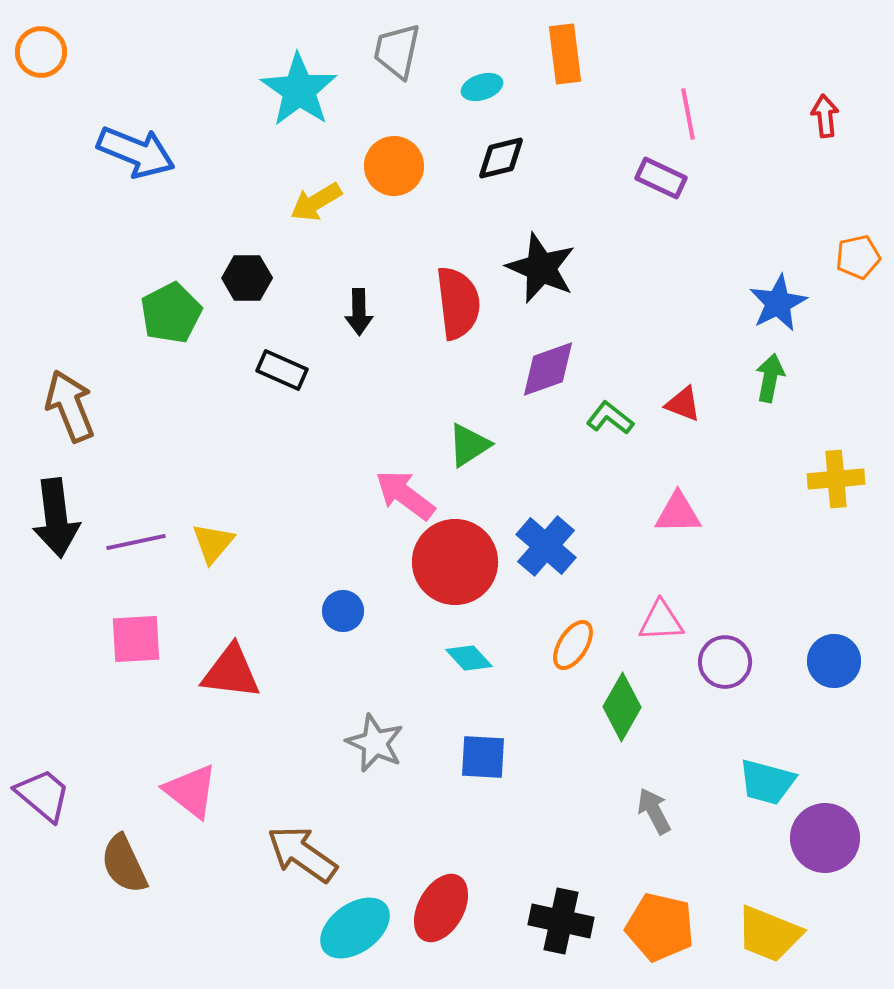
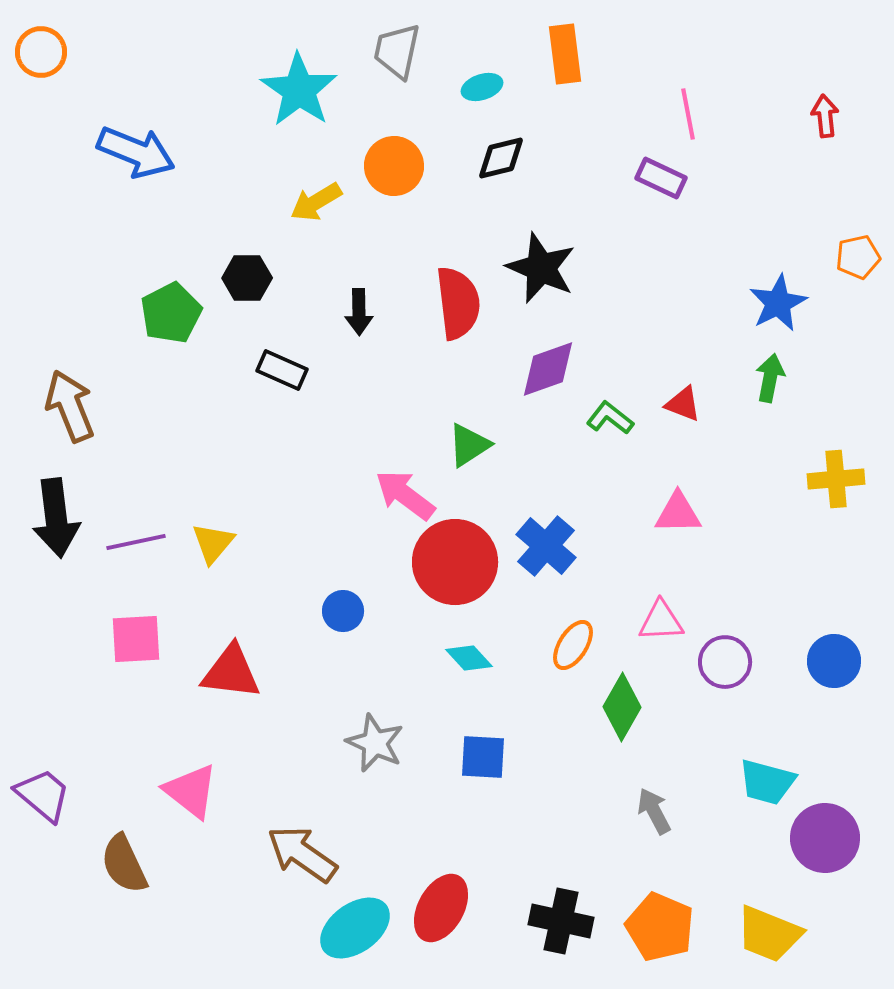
orange pentagon at (660, 927): rotated 10 degrees clockwise
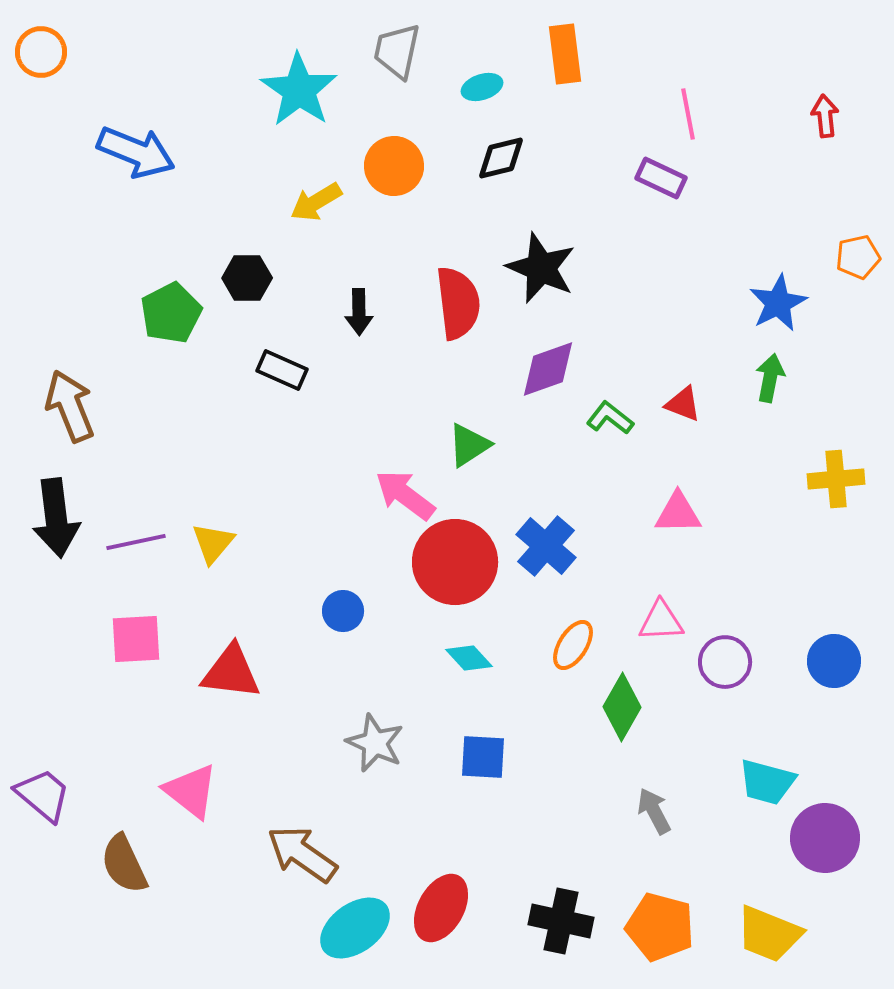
orange pentagon at (660, 927): rotated 8 degrees counterclockwise
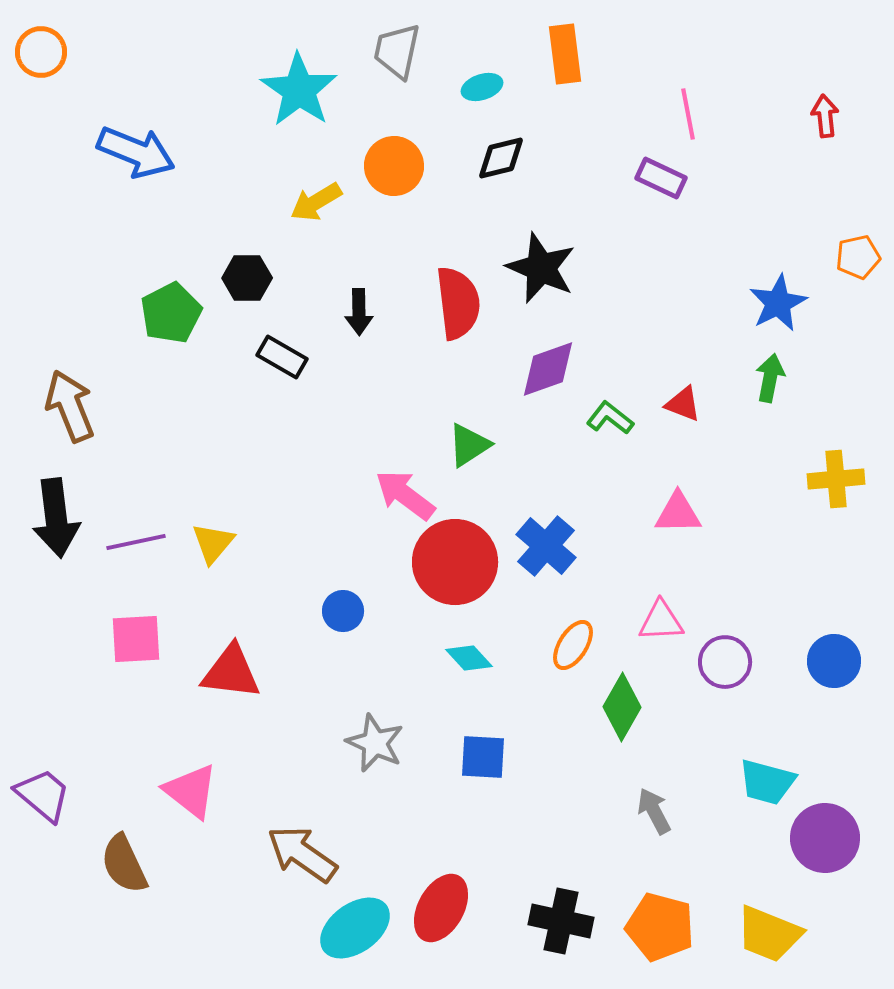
black rectangle at (282, 370): moved 13 px up; rotated 6 degrees clockwise
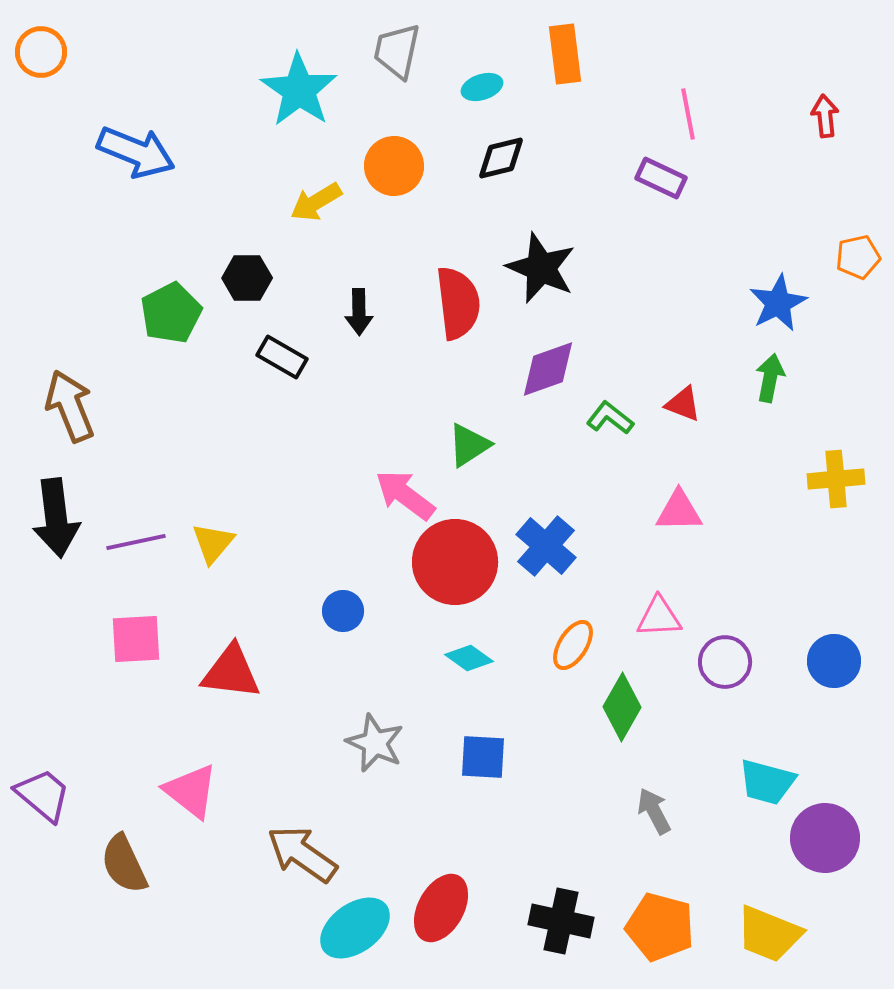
pink triangle at (678, 513): moved 1 px right, 2 px up
pink triangle at (661, 621): moved 2 px left, 4 px up
cyan diamond at (469, 658): rotated 12 degrees counterclockwise
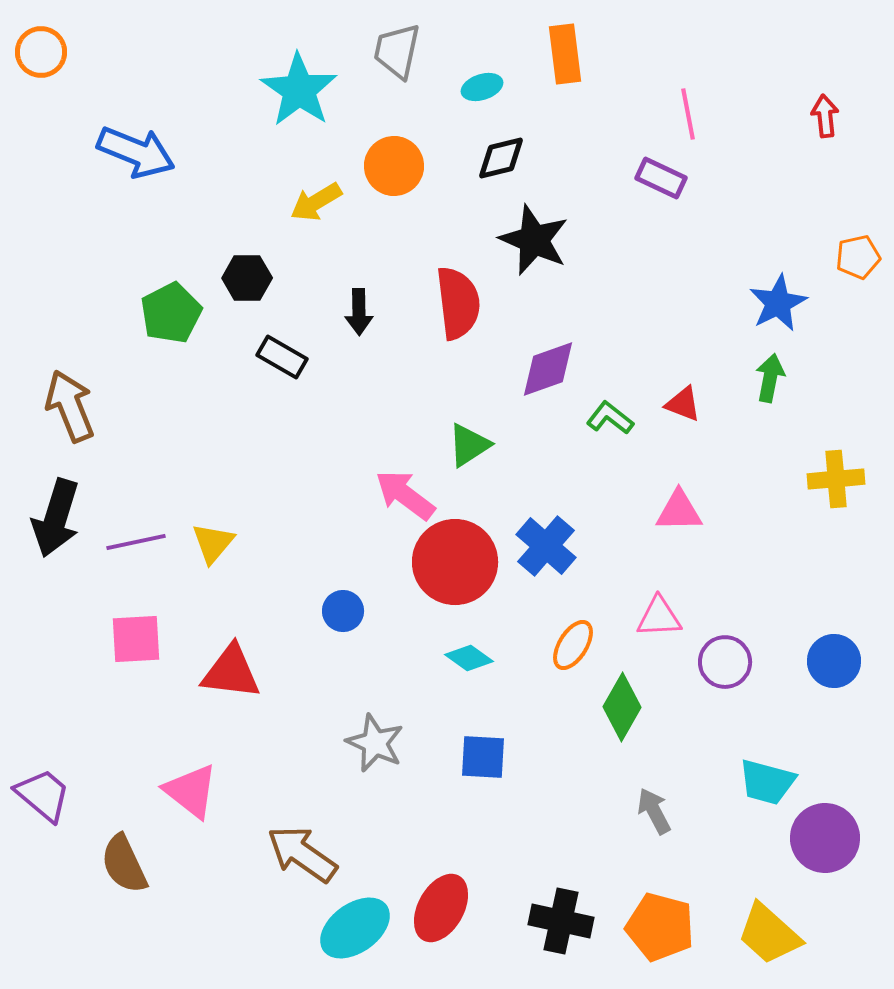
black star at (541, 268): moved 7 px left, 28 px up
black arrow at (56, 518): rotated 24 degrees clockwise
yellow trapezoid at (769, 934): rotated 20 degrees clockwise
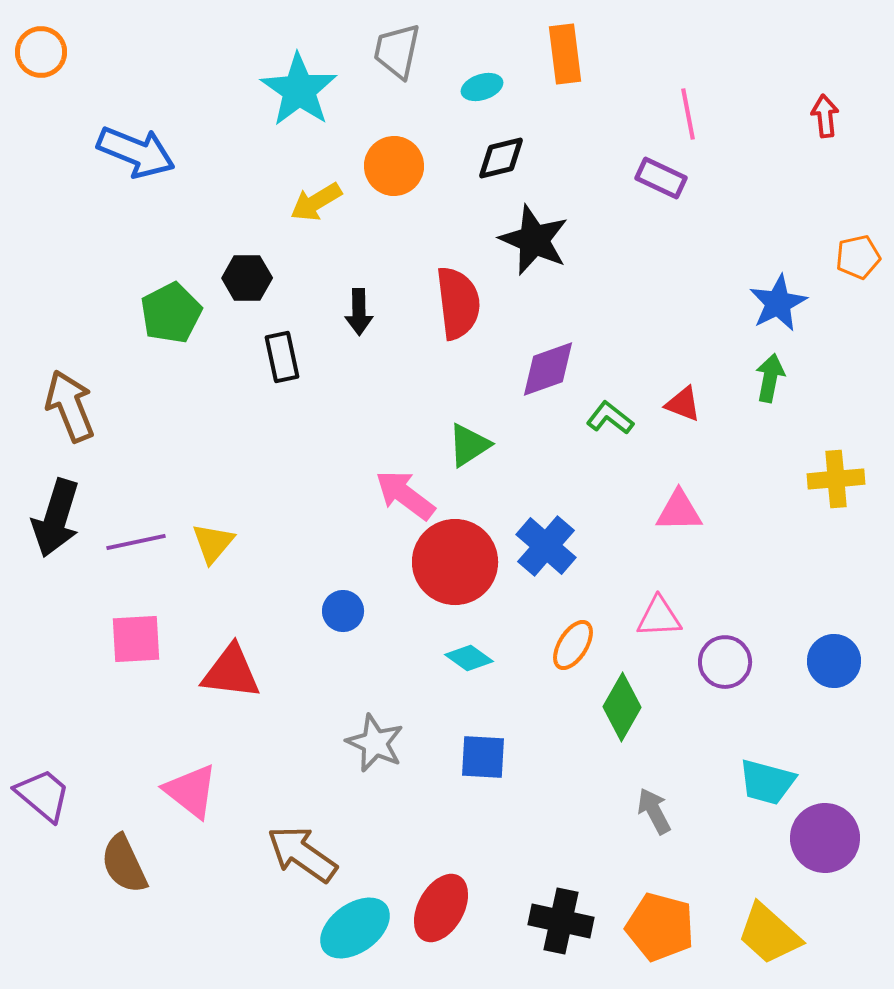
black rectangle at (282, 357): rotated 48 degrees clockwise
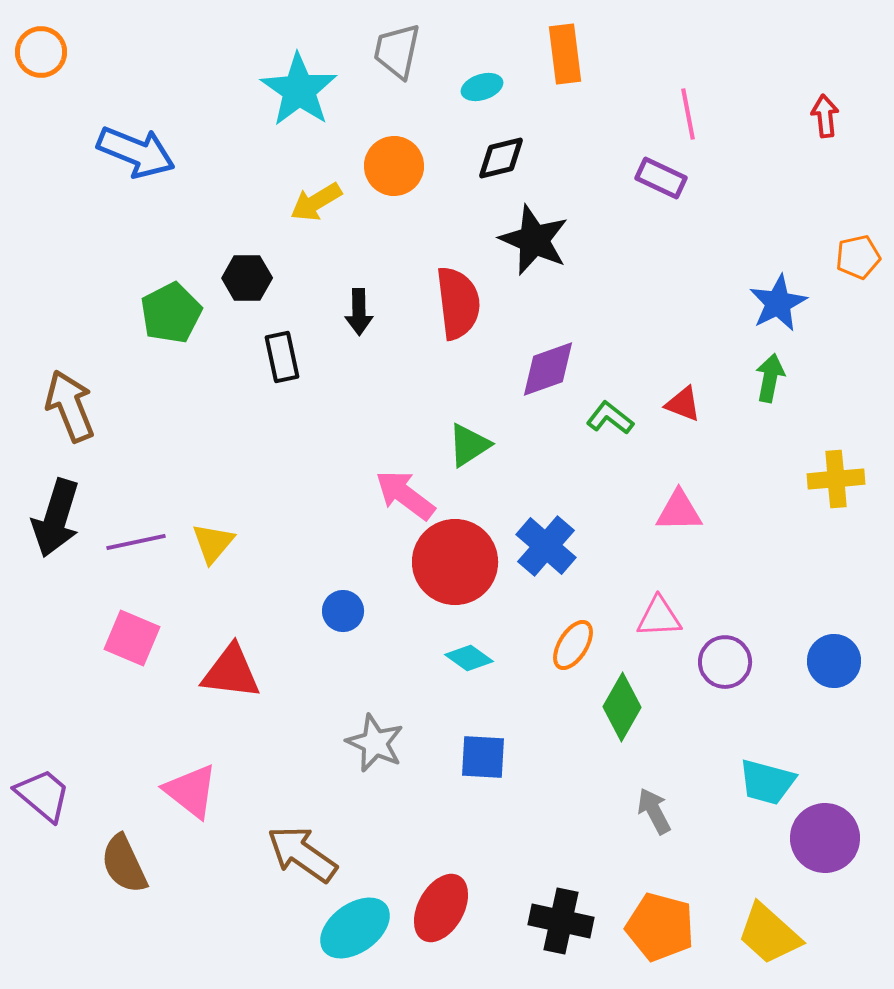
pink square at (136, 639): moved 4 px left, 1 px up; rotated 26 degrees clockwise
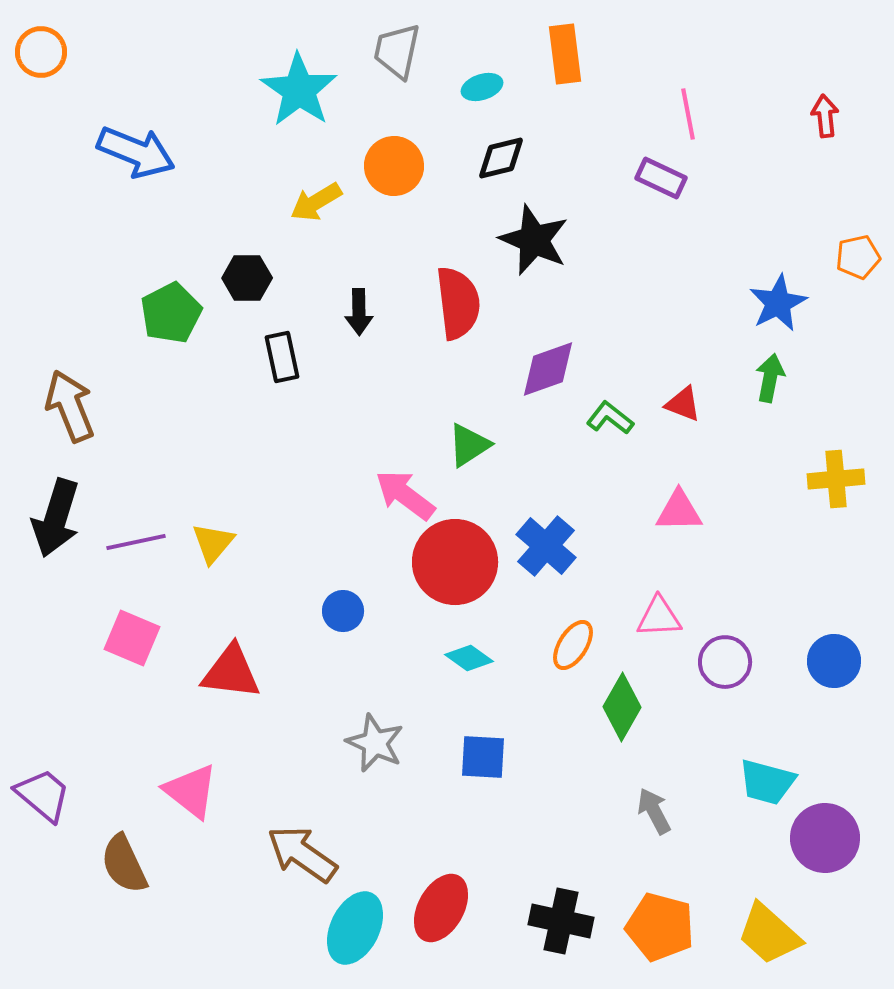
cyan ellipse at (355, 928): rotated 28 degrees counterclockwise
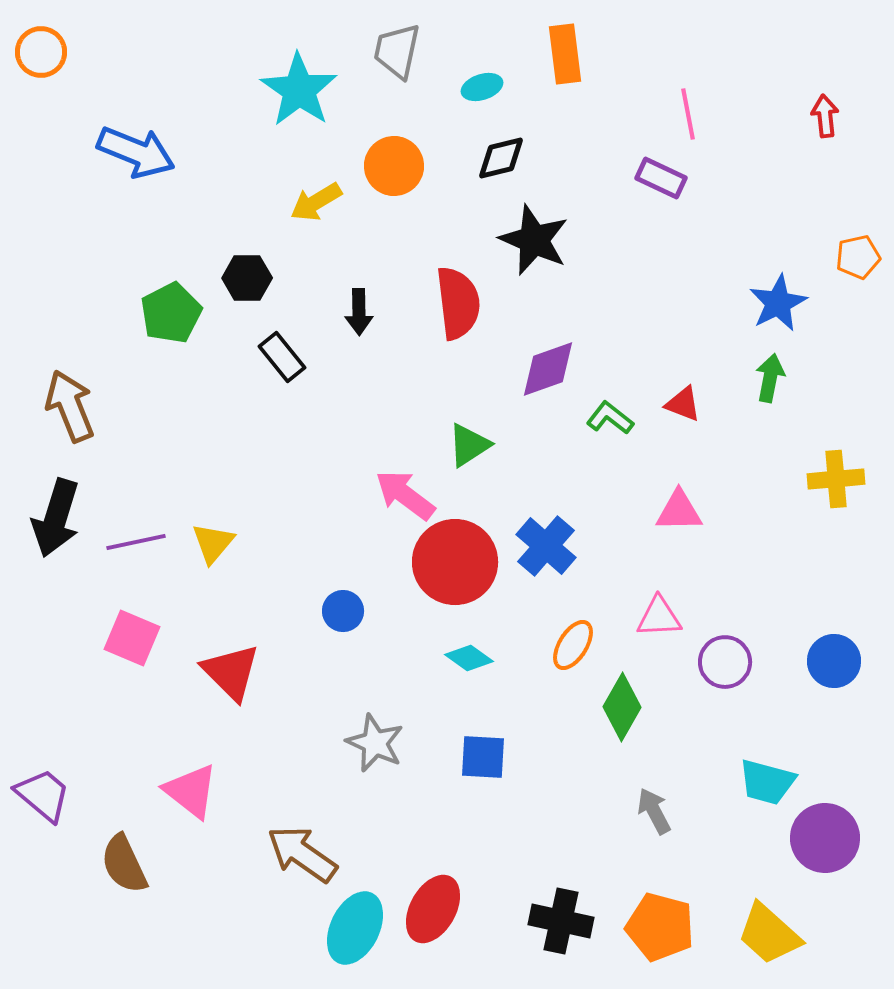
black rectangle at (282, 357): rotated 27 degrees counterclockwise
red triangle at (231, 672): rotated 38 degrees clockwise
red ellipse at (441, 908): moved 8 px left, 1 px down
